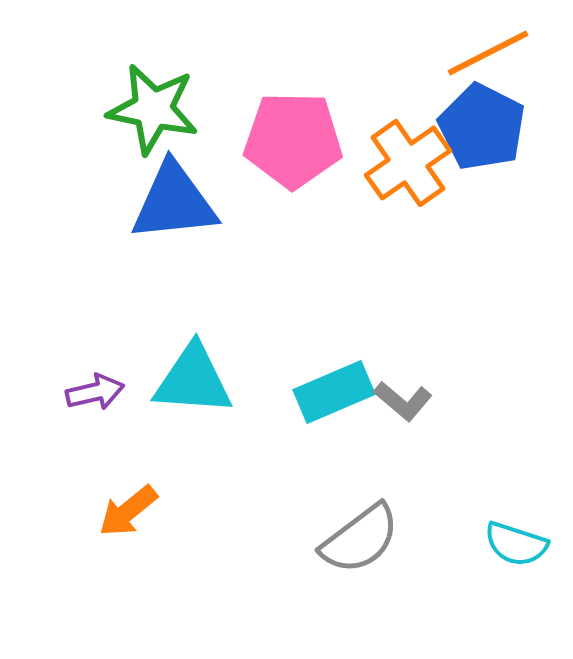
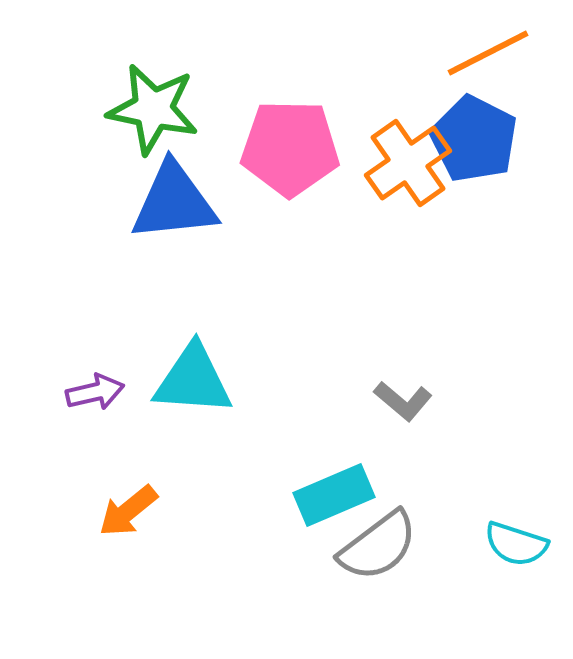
blue pentagon: moved 8 px left, 12 px down
pink pentagon: moved 3 px left, 8 px down
cyan rectangle: moved 103 px down
gray semicircle: moved 18 px right, 7 px down
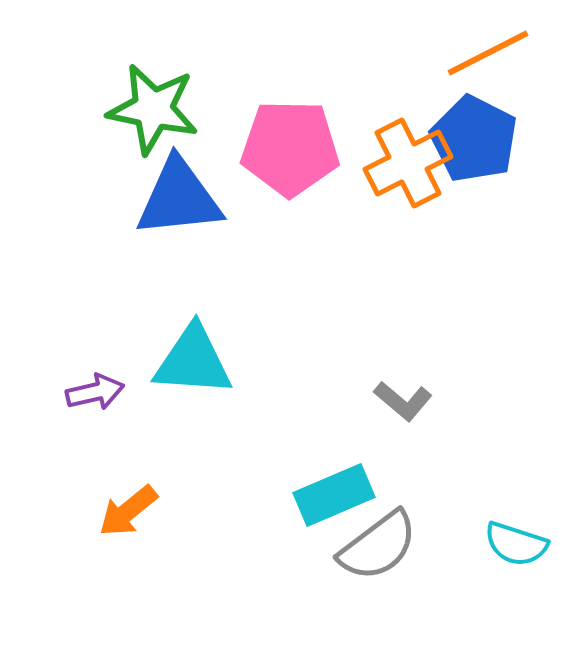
orange cross: rotated 8 degrees clockwise
blue triangle: moved 5 px right, 4 px up
cyan triangle: moved 19 px up
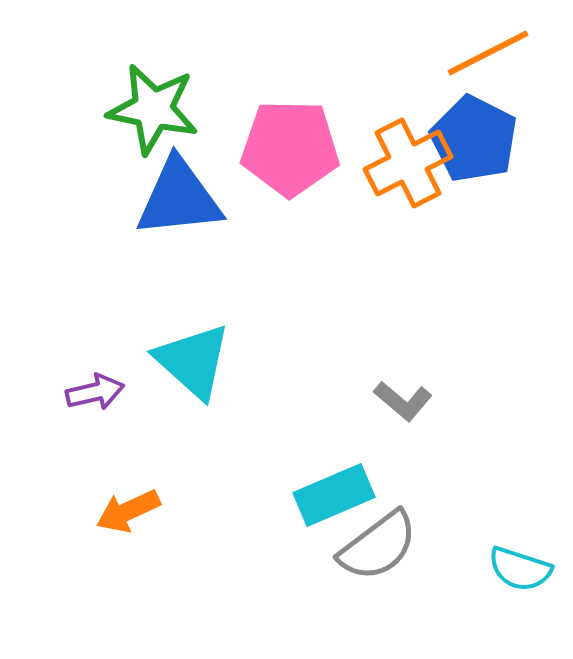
cyan triangle: rotated 38 degrees clockwise
orange arrow: rotated 14 degrees clockwise
cyan semicircle: moved 4 px right, 25 px down
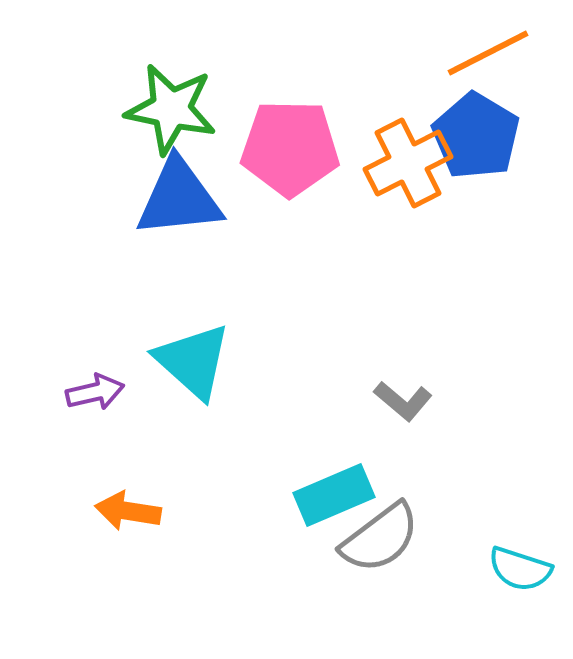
green star: moved 18 px right
blue pentagon: moved 2 px right, 3 px up; rotated 4 degrees clockwise
orange arrow: rotated 34 degrees clockwise
gray semicircle: moved 2 px right, 8 px up
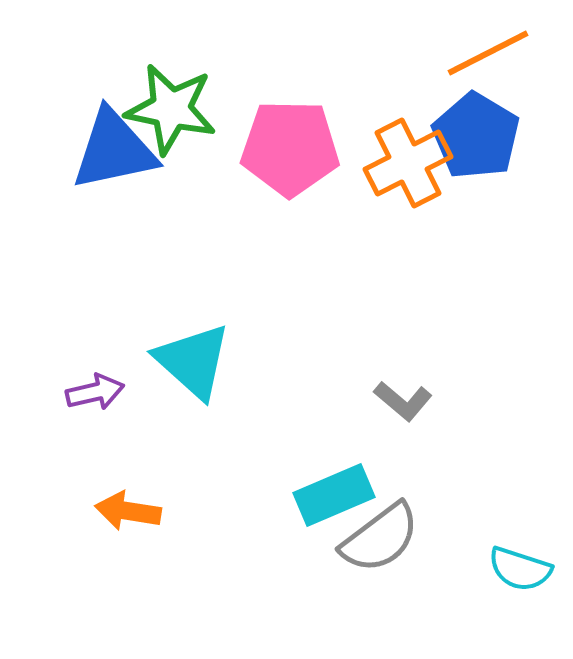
blue triangle: moved 65 px left, 48 px up; rotated 6 degrees counterclockwise
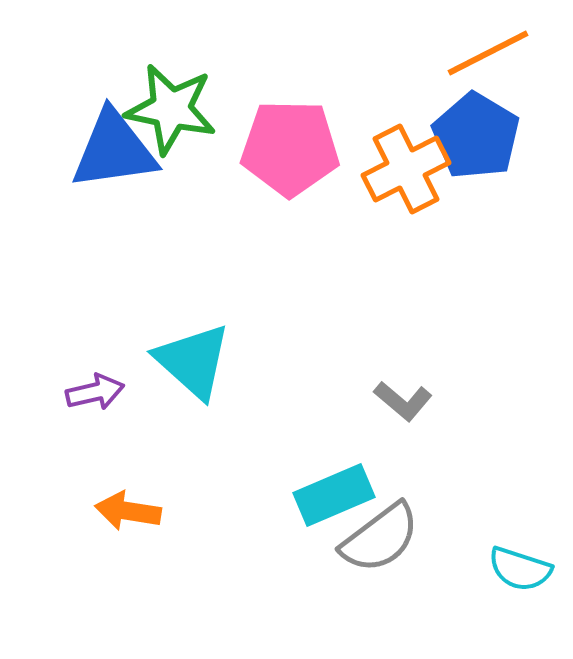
blue triangle: rotated 4 degrees clockwise
orange cross: moved 2 px left, 6 px down
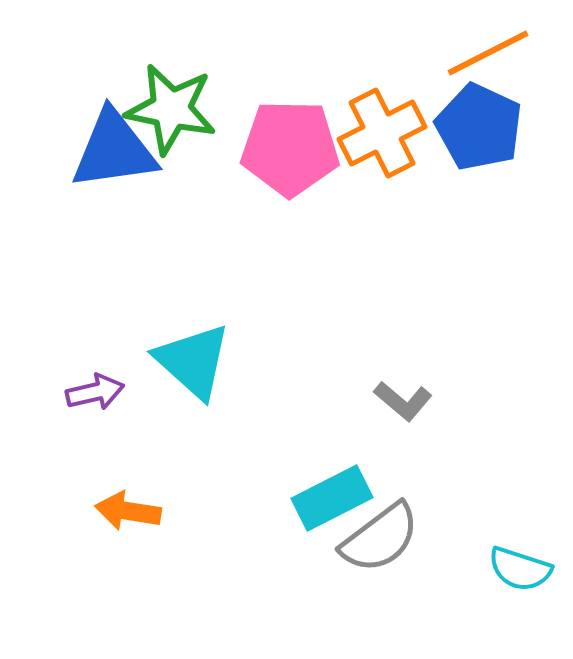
blue pentagon: moved 3 px right, 9 px up; rotated 6 degrees counterclockwise
orange cross: moved 24 px left, 36 px up
cyan rectangle: moved 2 px left, 3 px down; rotated 4 degrees counterclockwise
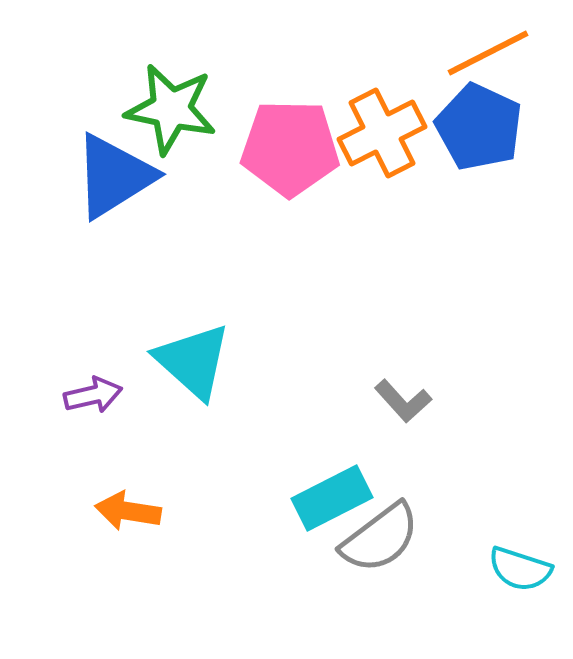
blue triangle: moved 26 px down; rotated 24 degrees counterclockwise
purple arrow: moved 2 px left, 3 px down
gray L-shape: rotated 8 degrees clockwise
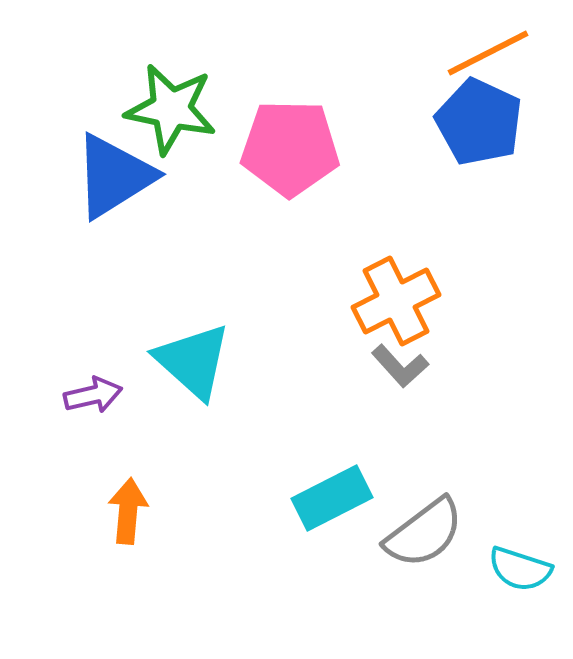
blue pentagon: moved 5 px up
orange cross: moved 14 px right, 168 px down
gray L-shape: moved 3 px left, 35 px up
orange arrow: rotated 86 degrees clockwise
gray semicircle: moved 44 px right, 5 px up
